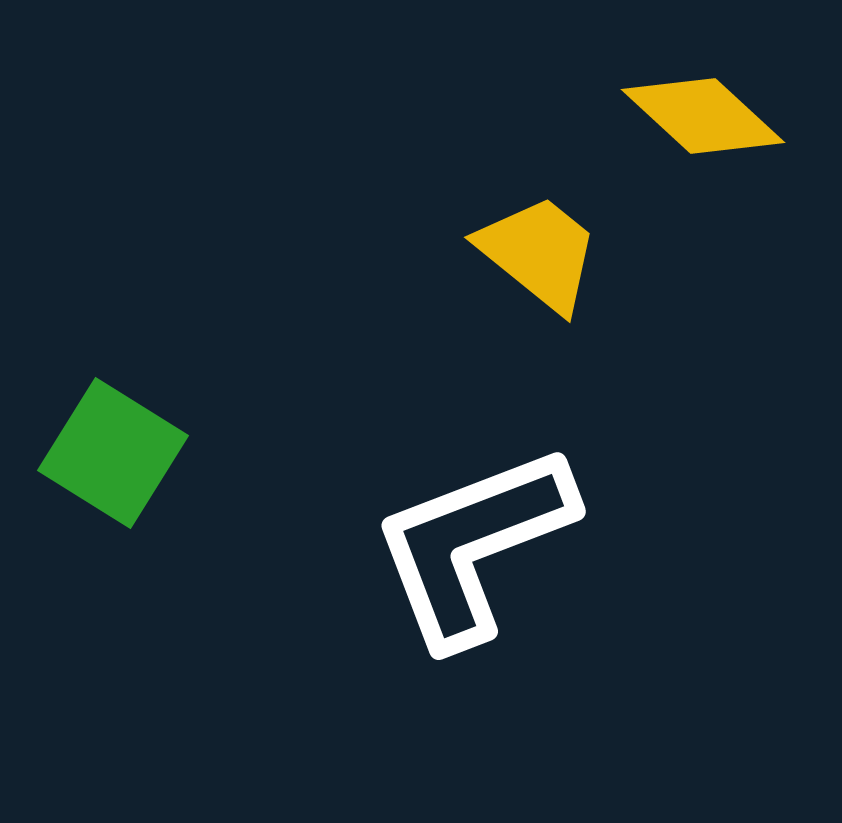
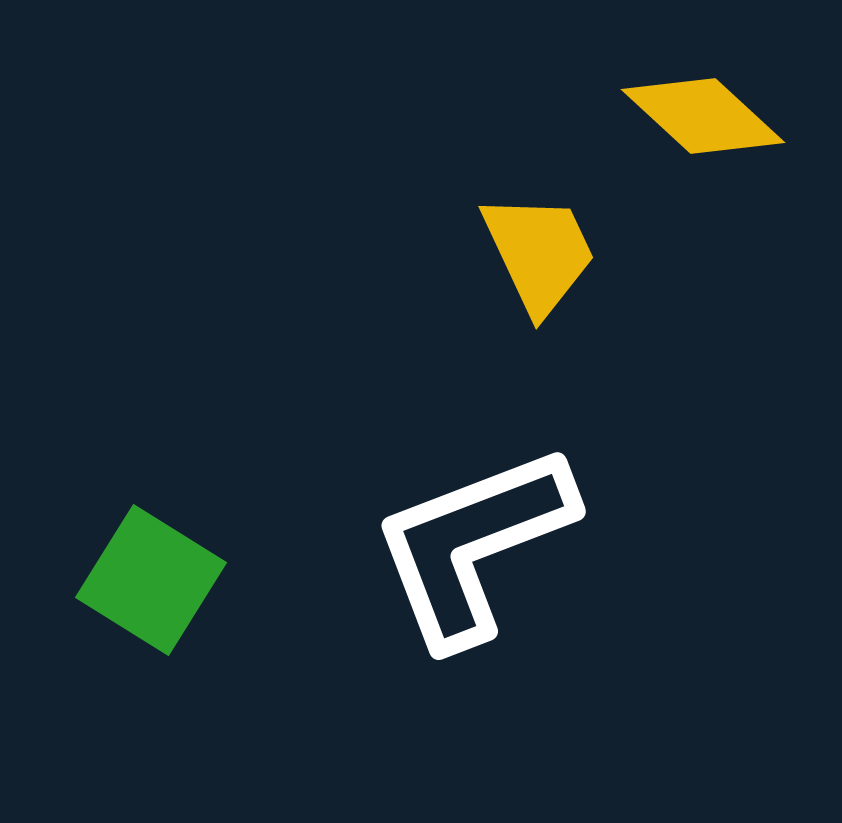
yellow trapezoid: rotated 26 degrees clockwise
green square: moved 38 px right, 127 px down
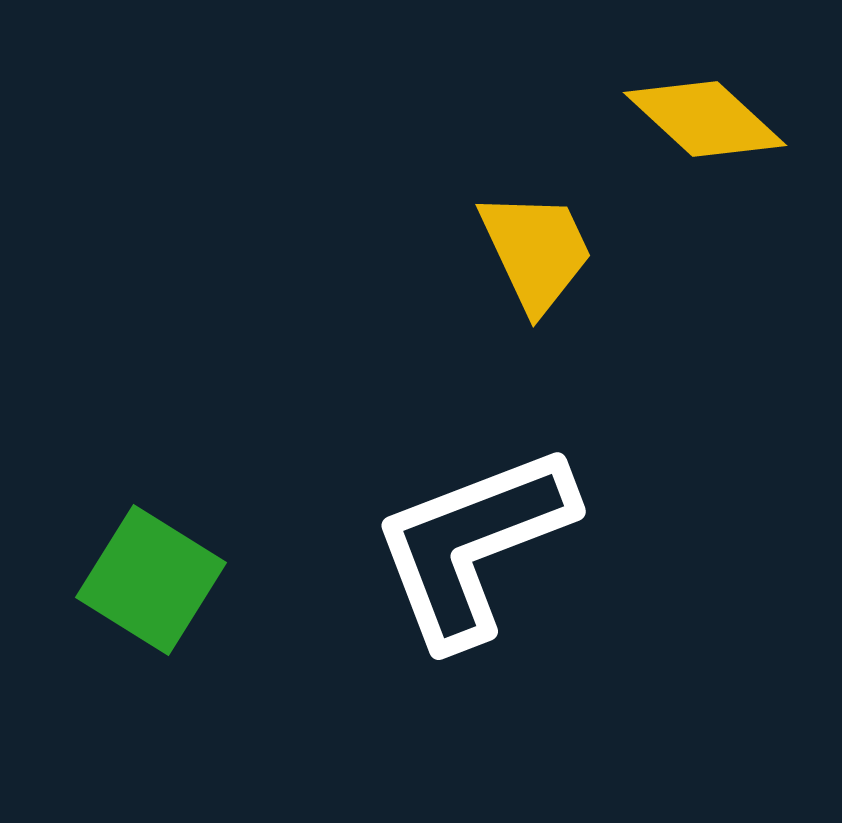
yellow diamond: moved 2 px right, 3 px down
yellow trapezoid: moved 3 px left, 2 px up
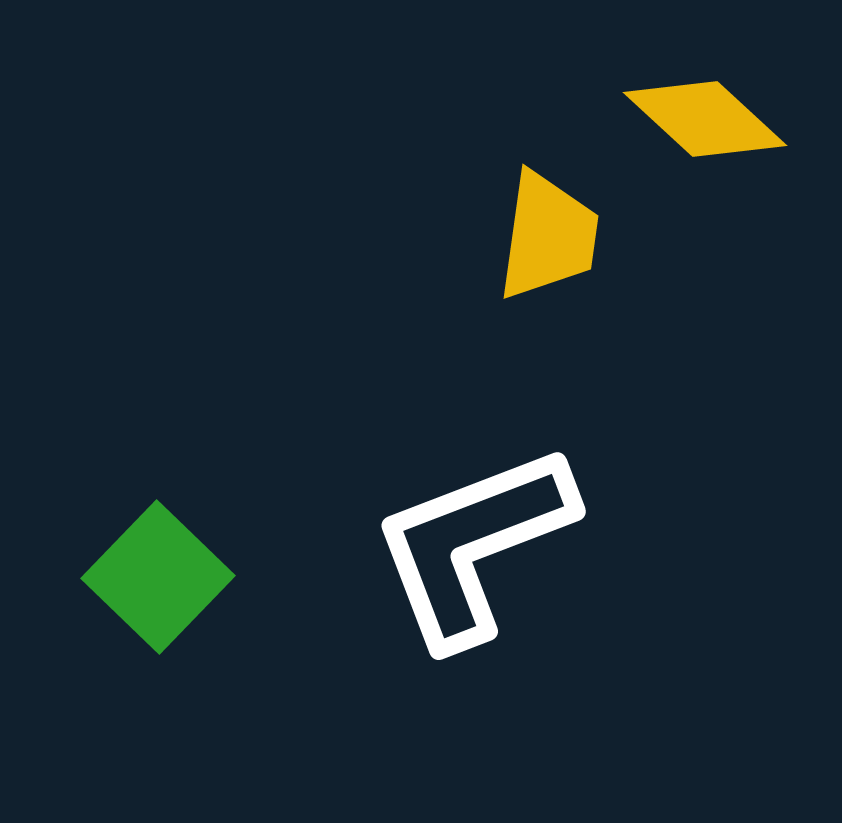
yellow trapezoid: moved 12 px right, 15 px up; rotated 33 degrees clockwise
green square: moved 7 px right, 3 px up; rotated 12 degrees clockwise
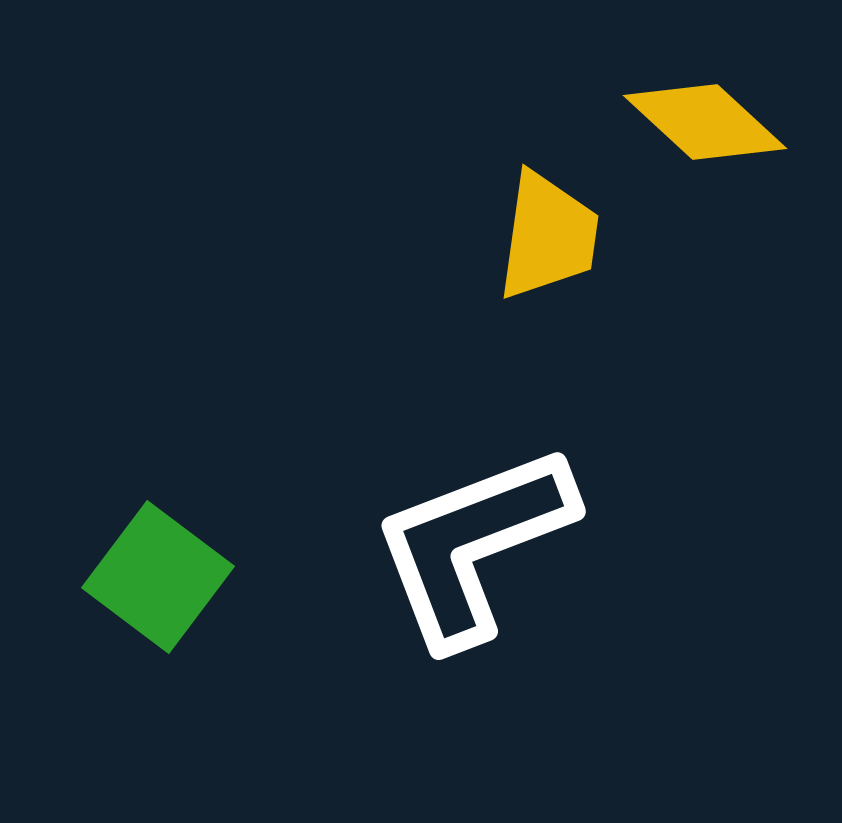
yellow diamond: moved 3 px down
green square: rotated 7 degrees counterclockwise
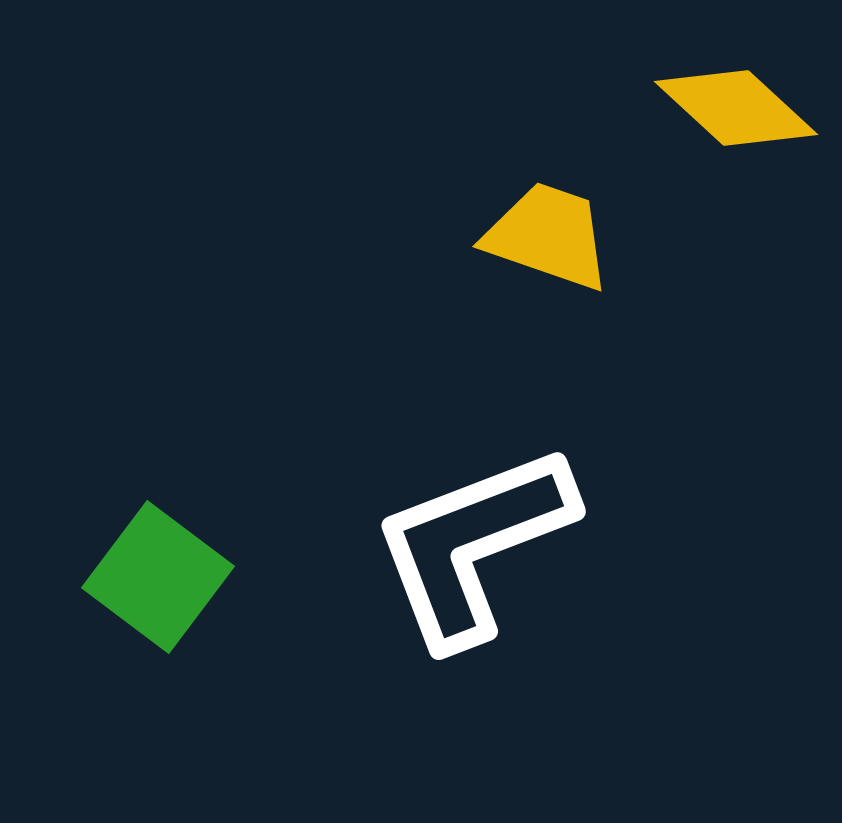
yellow diamond: moved 31 px right, 14 px up
yellow trapezoid: rotated 79 degrees counterclockwise
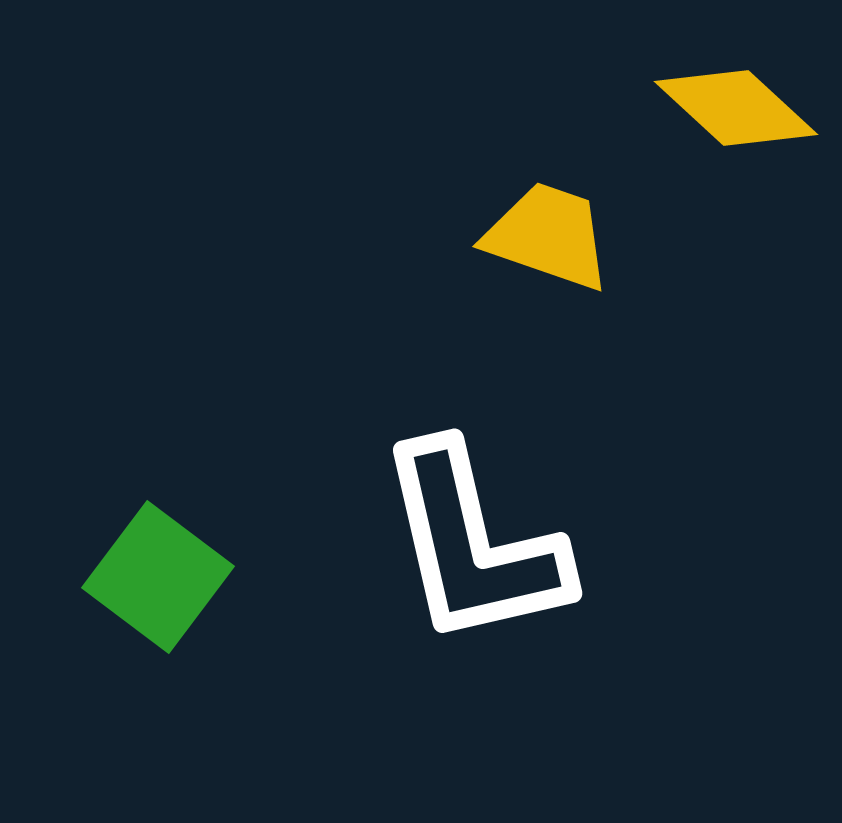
white L-shape: rotated 82 degrees counterclockwise
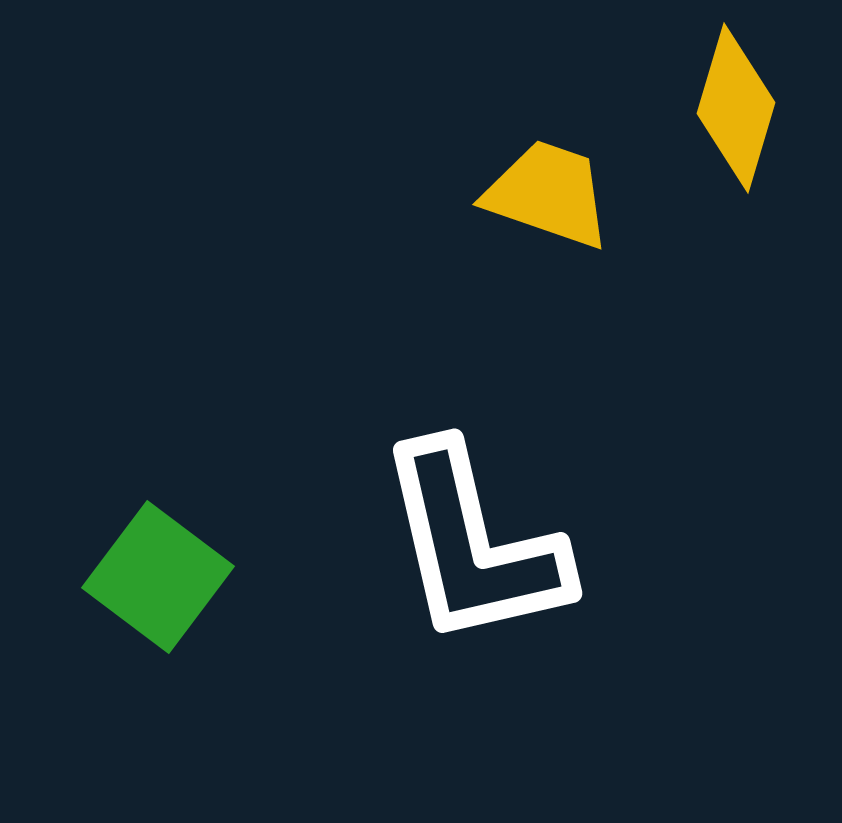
yellow diamond: rotated 64 degrees clockwise
yellow trapezoid: moved 42 px up
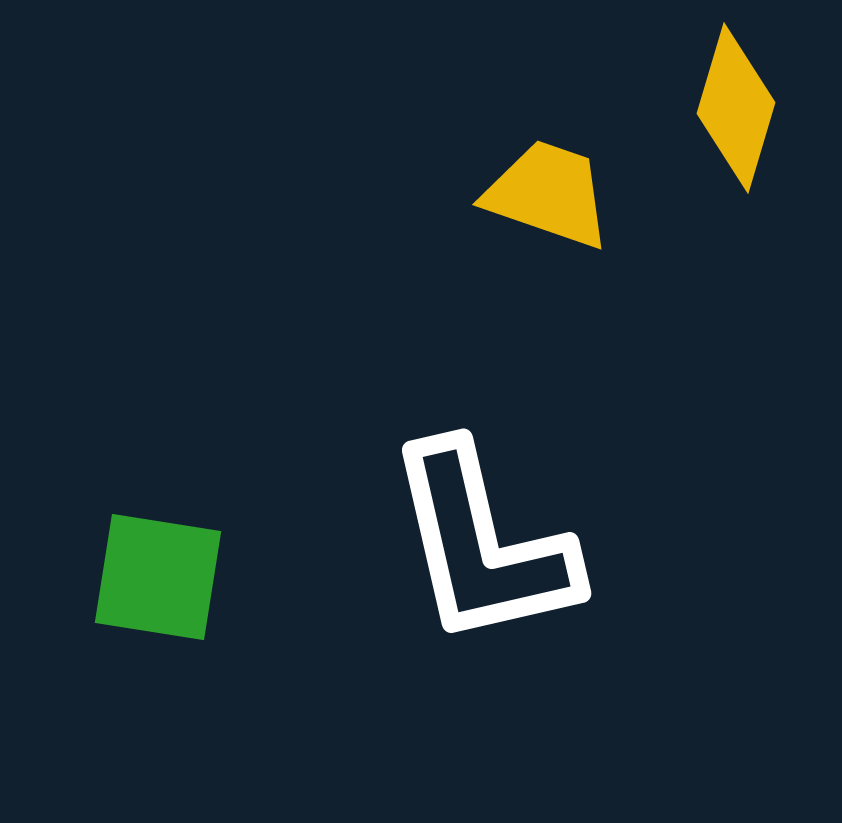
white L-shape: moved 9 px right
green square: rotated 28 degrees counterclockwise
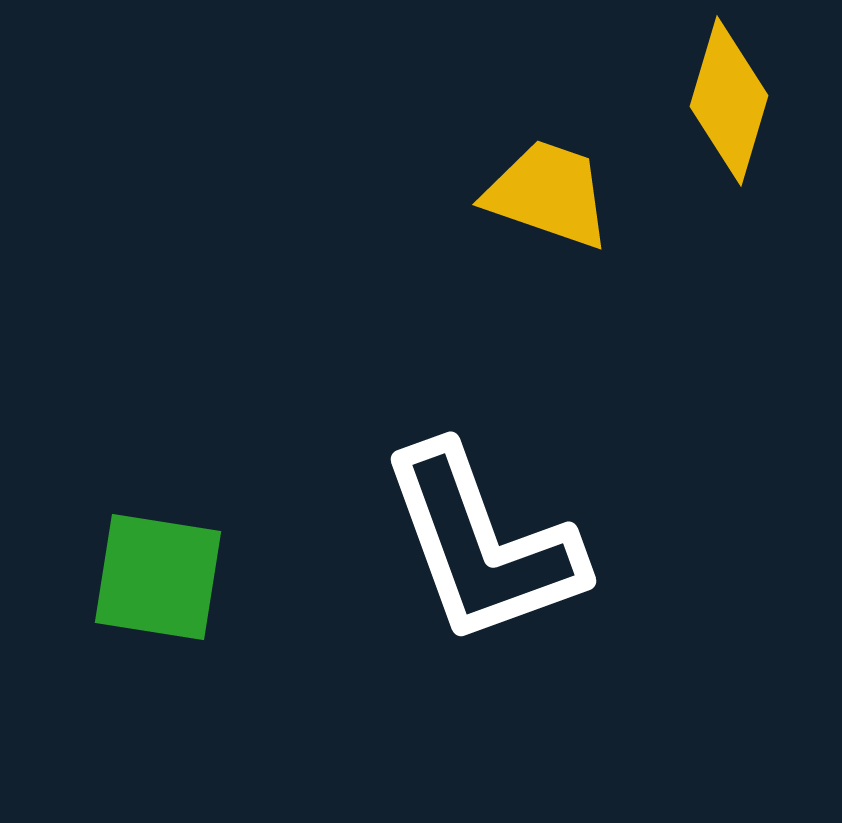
yellow diamond: moved 7 px left, 7 px up
white L-shape: rotated 7 degrees counterclockwise
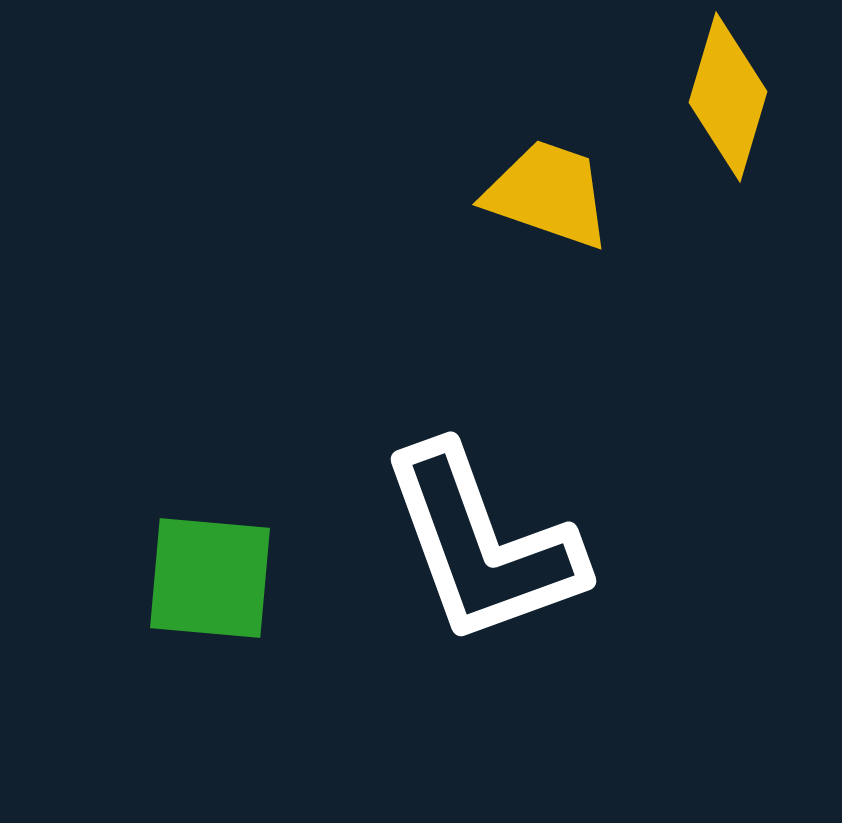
yellow diamond: moved 1 px left, 4 px up
green square: moved 52 px right, 1 px down; rotated 4 degrees counterclockwise
